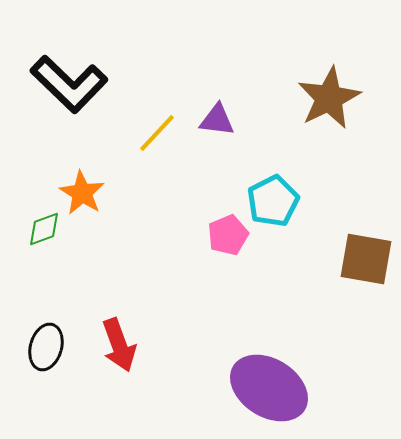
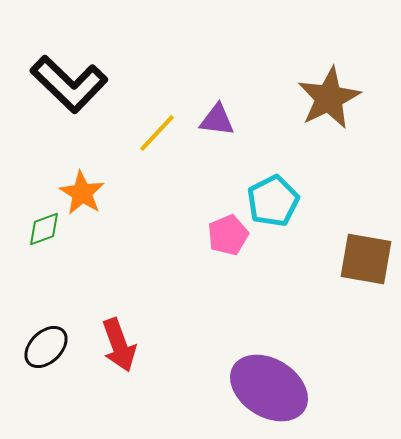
black ellipse: rotated 30 degrees clockwise
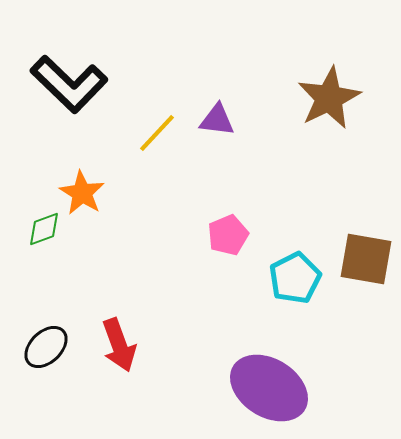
cyan pentagon: moved 22 px right, 77 px down
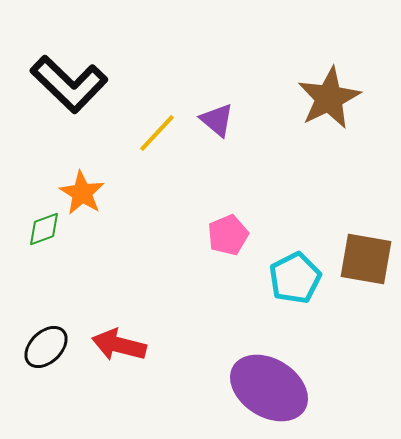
purple triangle: rotated 33 degrees clockwise
red arrow: rotated 124 degrees clockwise
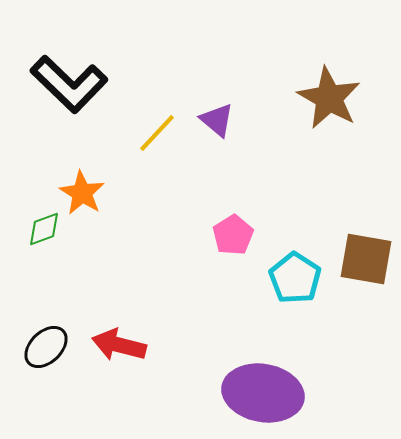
brown star: rotated 16 degrees counterclockwise
pink pentagon: moved 5 px right; rotated 9 degrees counterclockwise
cyan pentagon: rotated 12 degrees counterclockwise
purple ellipse: moved 6 px left, 5 px down; rotated 22 degrees counterclockwise
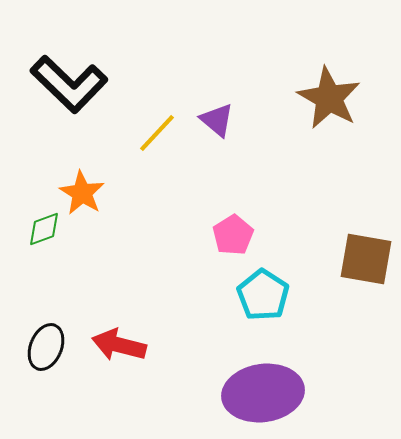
cyan pentagon: moved 32 px left, 17 px down
black ellipse: rotated 24 degrees counterclockwise
purple ellipse: rotated 18 degrees counterclockwise
